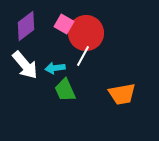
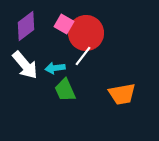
white line: rotated 10 degrees clockwise
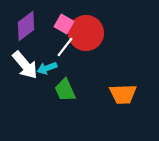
white line: moved 18 px left, 9 px up
cyan arrow: moved 8 px left; rotated 12 degrees counterclockwise
orange trapezoid: moved 1 px right; rotated 8 degrees clockwise
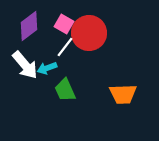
purple diamond: moved 3 px right
red circle: moved 3 px right
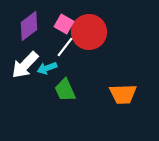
red circle: moved 1 px up
white arrow: rotated 84 degrees clockwise
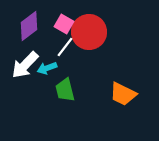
green trapezoid: rotated 10 degrees clockwise
orange trapezoid: rotated 28 degrees clockwise
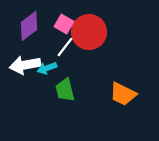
white arrow: rotated 36 degrees clockwise
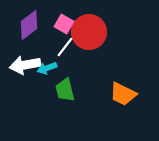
purple diamond: moved 1 px up
